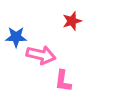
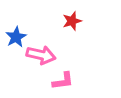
blue star: rotated 30 degrees counterclockwise
pink L-shape: rotated 105 degrees counterclockwise
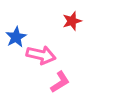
pink L-shape: moved 3 px left, 1 px down; rotated 25 degrees counterclockwise
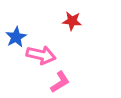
red star: rotated 24 degrees clockwise
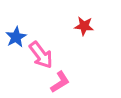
red star: moved 12 px right, 5 px down
pink arrow: rotated 40 degrees clockwise
